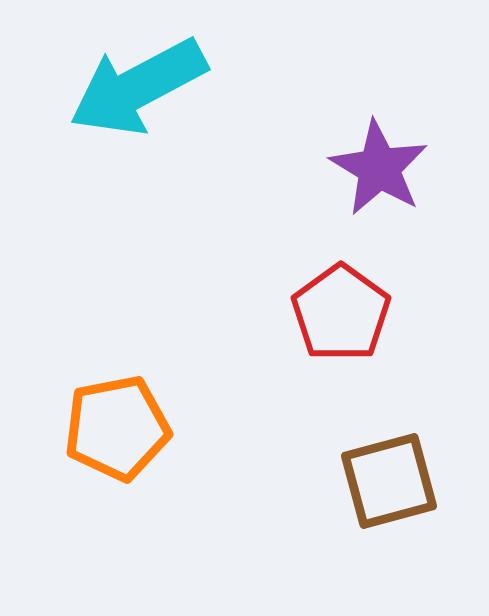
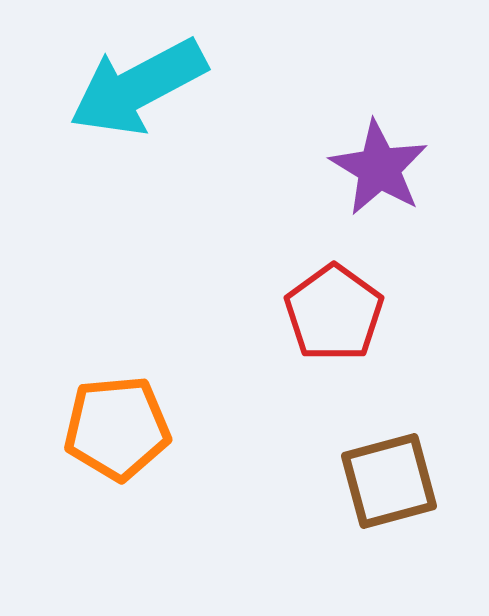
red pentagon: moved 7 px left
orange pentagon: rotated 6 degrees clockwise
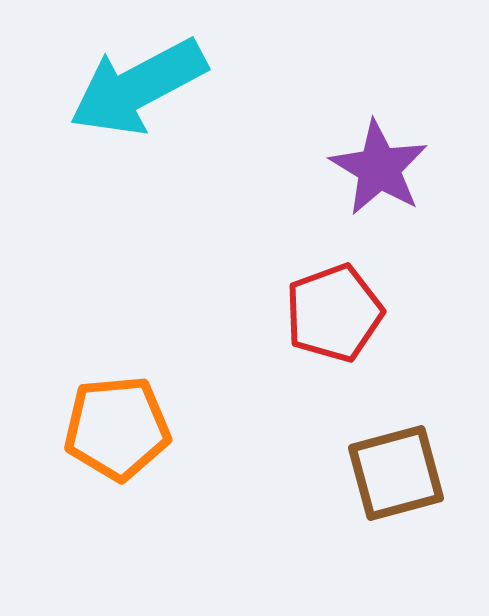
red pentagon: rotated 16 degrees clockwise
brown square: moved 7 px right, 8 px up
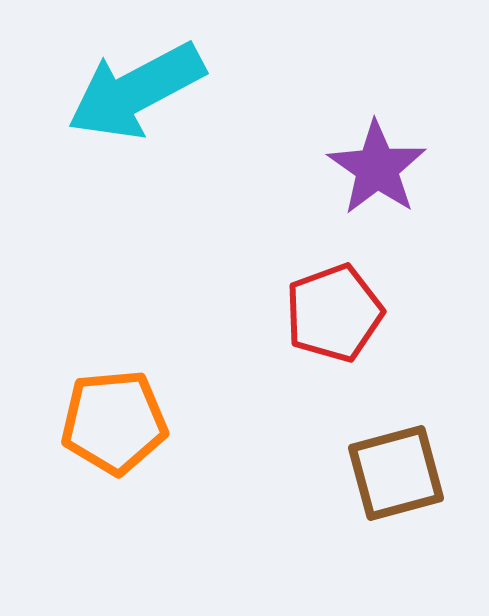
cyan arrow: moved 2 px left, 4 px down
purple star: moved 2 px left; rotated 4 degrees clockwise
orange pentagon: moved 3 px left, 6 px up
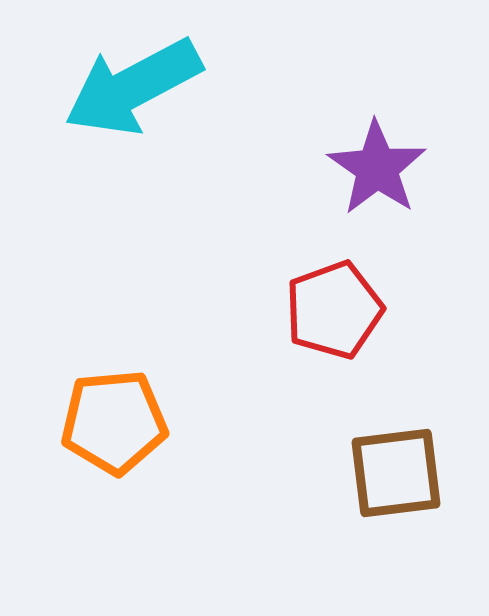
cyan arrow: moved 3 px left, 4 px up
red pentagon: moved 3 px up
brown square: rotated 8 degrees clockwise
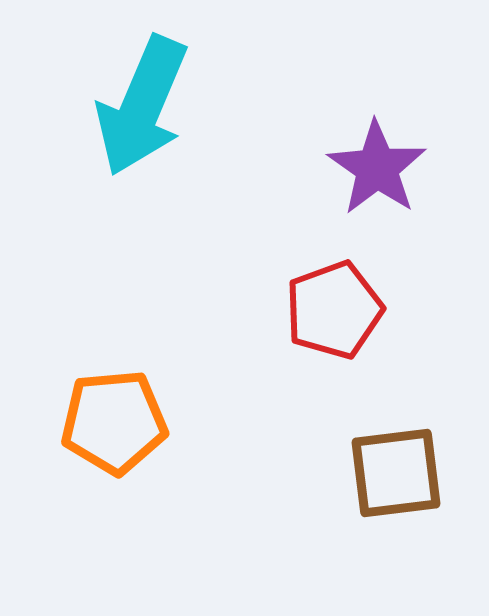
cyan arrow: moved 9 px right, 19 px down; rotated 39 degrees counterclockwise
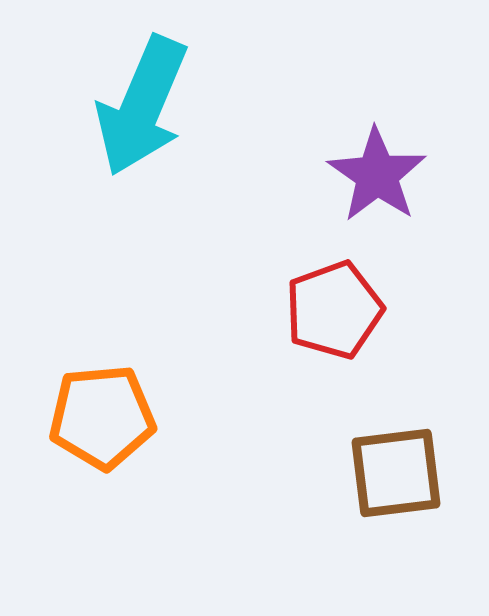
purple star: moved 7 px down
orange pentagon: moved 12 px left, 5 px up
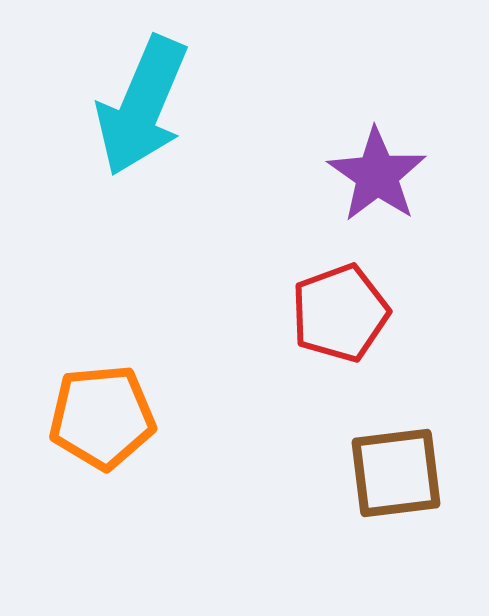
red pentagon: moved 6 px right, 3 px down
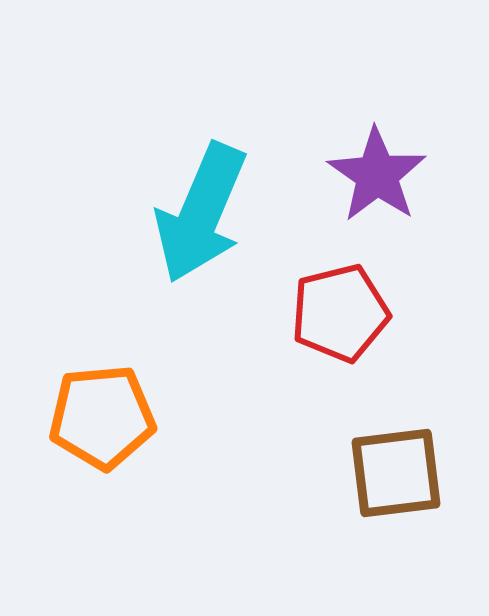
cyan arrow: moved 59 px right, 107 px down
red pentagon: rotated 6 degrees clockwise
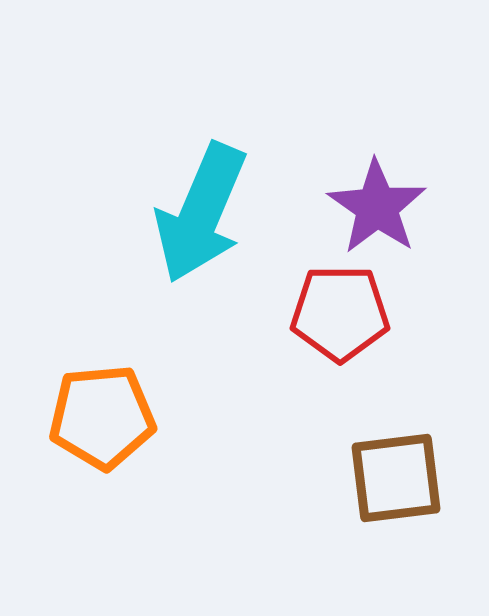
purple star: moved 32 px down
red pentagon: rotated 14 degrees clockwise
brown square: moved 5 px down
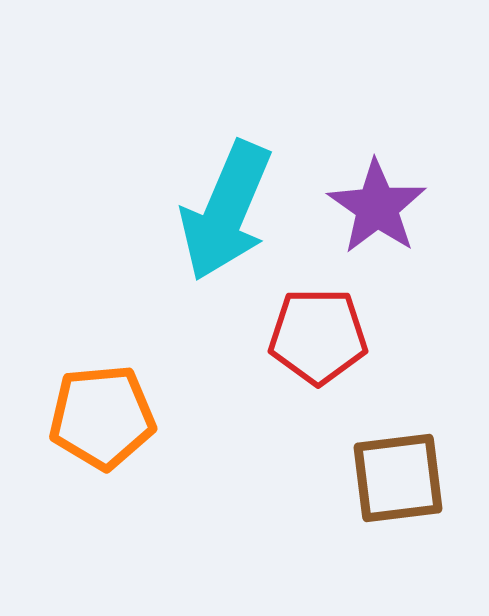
cyan arrow: moved 25 px right, 2 px up
red pentagon: moved 22 px left, 23 px down
brown square: moved 2 px right
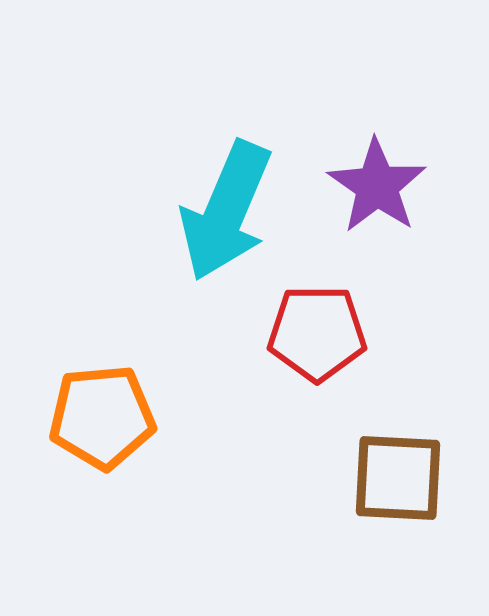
purple star: moved 21 px up
red pentagon: moved 1 px left, 3 px up
brown square: rotated 10 degrees clockwise
